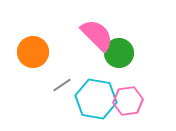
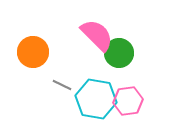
gray line: rotated 60 degrees clockwise
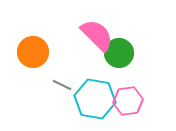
cyan hexagon: moved 1 px left
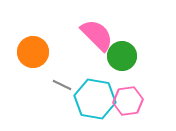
green circle: moved 3 px right, 3 px down
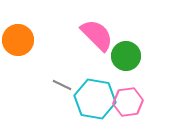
orange circle: moved 15 px left, 12 px up
green circle: moved 4 px right
pink hexagon: moved 1 px down
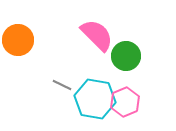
pink hexagon: moved 3 px left; rotated 16 degrees counterclockwise
